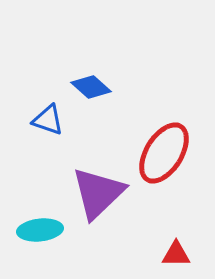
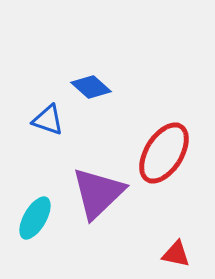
cyan ellipse: moved 5 px left, 12 px up; rotated 54 degrees counterclockwise
red triangle: rotated 12 degrees clockwise
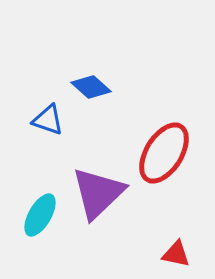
cyan ellipse: moved 5 px right, 3 px up
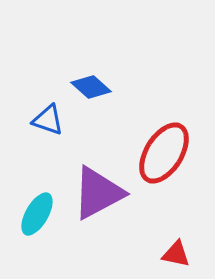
purple triangle: rotated 16 degrees clockwise
cyan ellipse: moved 3 px left, 1 px up
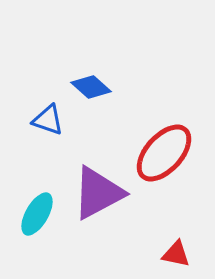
red ellipse: rotated 10 degrees clockwise
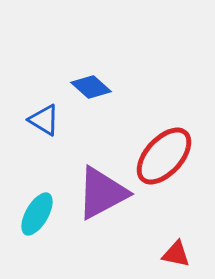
blue triangle: moved 4 px left; rotated 12 degrees clockwise
red ellipse: moved 3 px down
purple triangle: moved 4 px right
